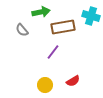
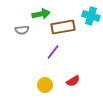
green arrow: moved 2 px down
gray semicircle: rotated 56 degrees counterclockwise
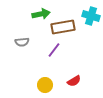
gray semicircle: moved 12 px down
purple line: moved 1 px right, 2 px up
red semicircle: moved 1 px right
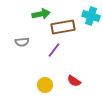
red semicircle: rotated 64 degrees clockwise
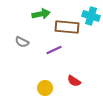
brown rectangle: moved 4 px right; rotated 15 degrees clockwise
gray semicircle: rotated 32 degrees clockwise
purple line: rotated 28 degrees clockwise
yellow circle: moved 3 px down
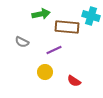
yellow circle: moved 16 px up
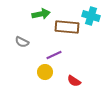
purple line: moved 5 px down
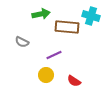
yellow circle: moved 1 px right, 3 px down
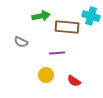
green arrow: moved 2 px down
gray semicircle: moved 1 px left
purple line: moved 3 px right, 2 px up; rotated 21 degrees clockwise
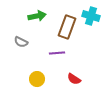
green arrow: moved 4 px left
brown rectangle: rotated 75 degrees counterclockwise
yellow circle: moved 9 px left, 4 px down
red semicircle: moved 2 px up
